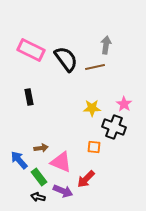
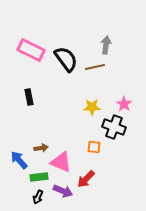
yellow star: moved 1 px up
green rectangle: rotated 60 degrees counterclockwise
black arrow: rotated 80 degrees counterclockwise
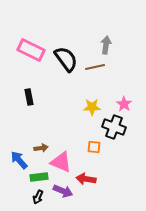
red arrow: rotated 54 degrees clockwise
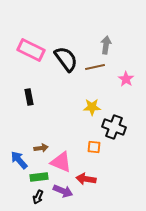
pink star: moved 2 px right, 25 px up
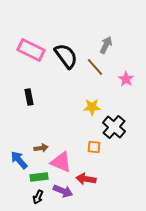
gray arrow: rotated 18 degrees clockwise
black semicircle: moved 3 px up
brown line: rotated 60 degrees clockwise
black cross: rotated 20 degrees clockwise
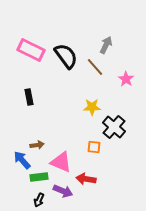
brown arrow: moved 4 px left, 3 px up
blue arrow: moved 3 px right
black arrow: moved 1 px right, 3 px down
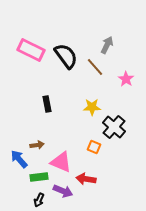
gray arrow: moved 1 px right
black rectangle: moved 18 px right, 7 px down
orange square: rotated 16 degrees clockwise
blue arrow: moved 3 px left, 1 px up
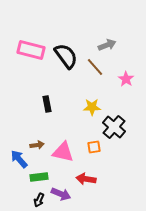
gray arrow: rotated 42 degrees clockwise
pink rectangle: rotated 12 degrees counterclockwise
orange square: rotated 32 degrees counterclockwise
pink triangle: moved 2 px right, 10 px up; rotated 10 degrees counterclockwise
purple arrow: moved 2 px left, 3 px down
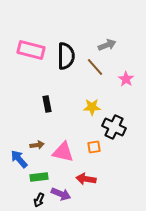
black semicircle: rotated 36 degrees clockwise
black cross: rotated 15 degrees counterclockwise
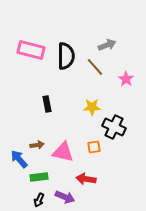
purple arrow: moved 4 px right, 3 px down
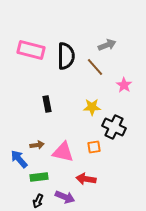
pink star: moved 2 px left, 6 px down
black arrow: moved 1 px left, 1 px down
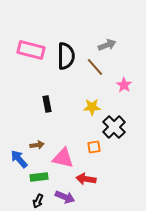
black cross: rotated 20 degrees clockwise
pink triangle: moved 6 px down
